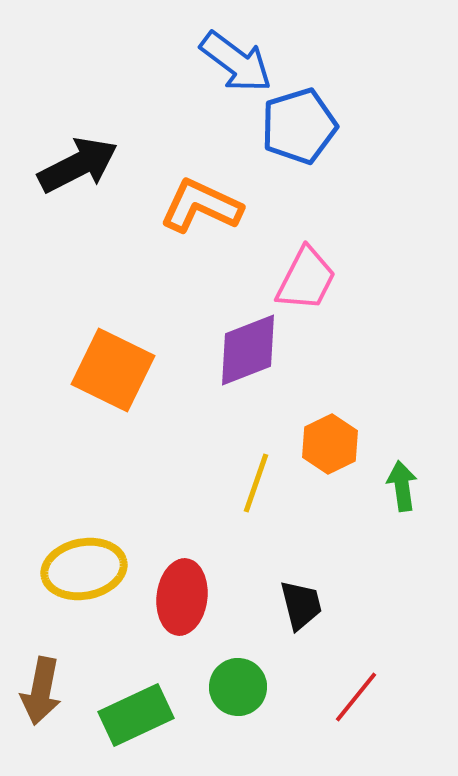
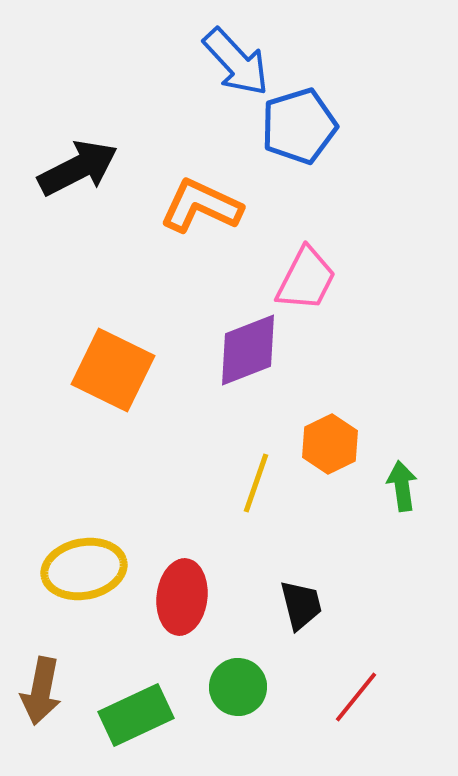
blue arrow: rotated 10 degrees clockwise
black arrow: moved 3 px down
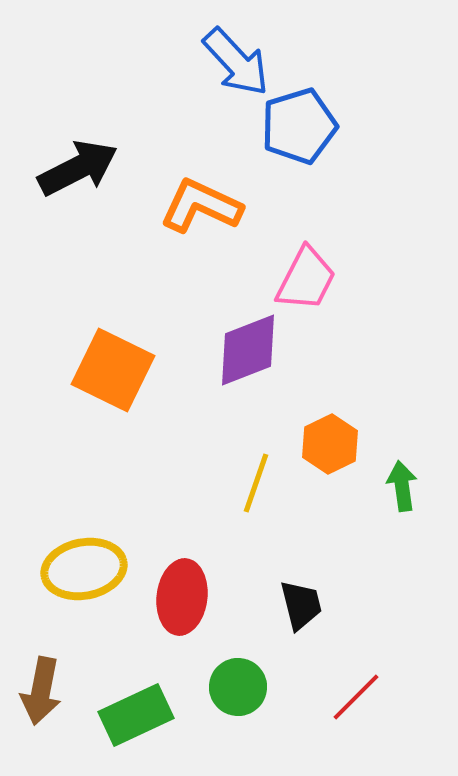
red line: rotated 6 degrees clockwise
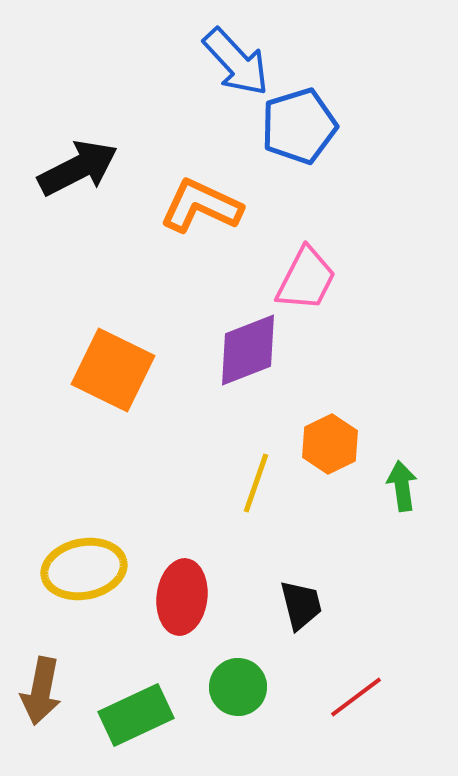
red line: rotated 8 degrees clockwise
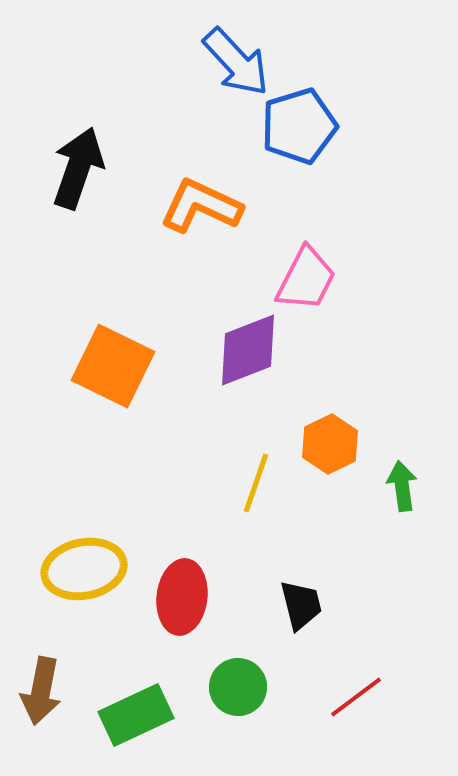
black arrow: rotated 44 degrees counterclockwise
orange square: moved 4 px up
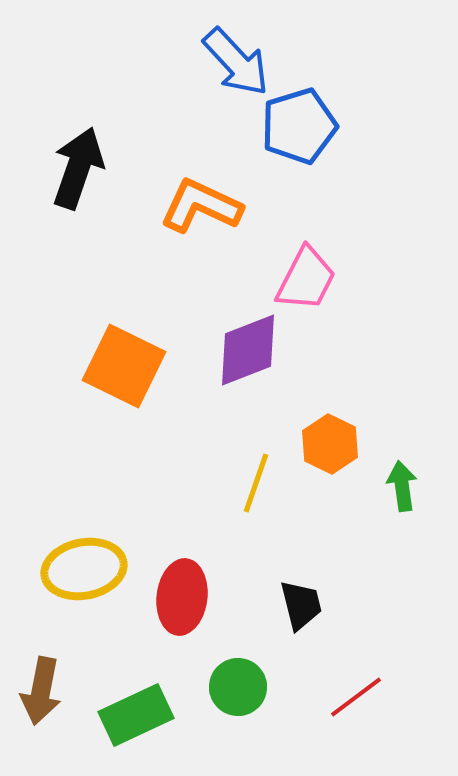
orange square: moved 11 px right
orange hexagon: rotated 8 degrees counterclockwise
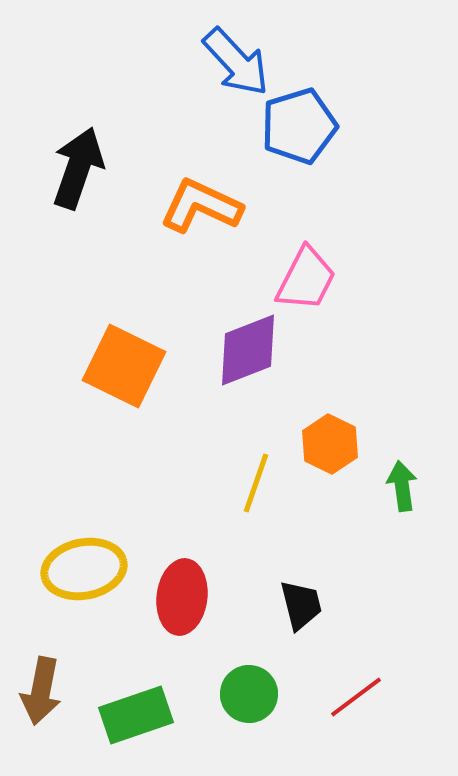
green circle: moved 11 px right, 7 px down
green rectangle: rotated 6 degrees clockwise
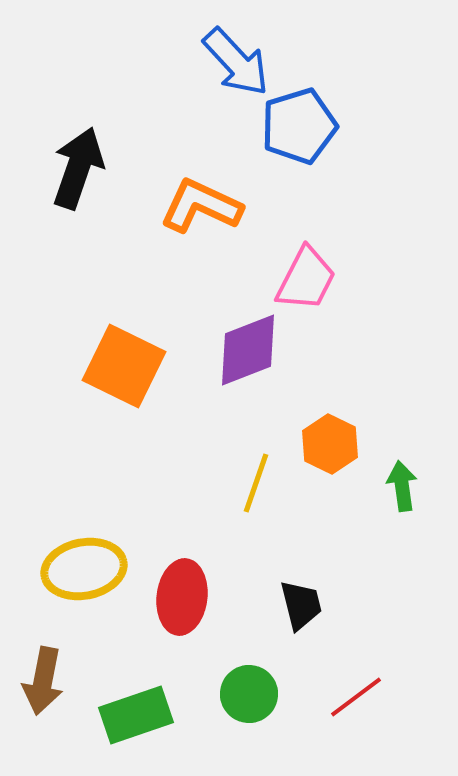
brown arrow: moved 2 px right, 10 px up
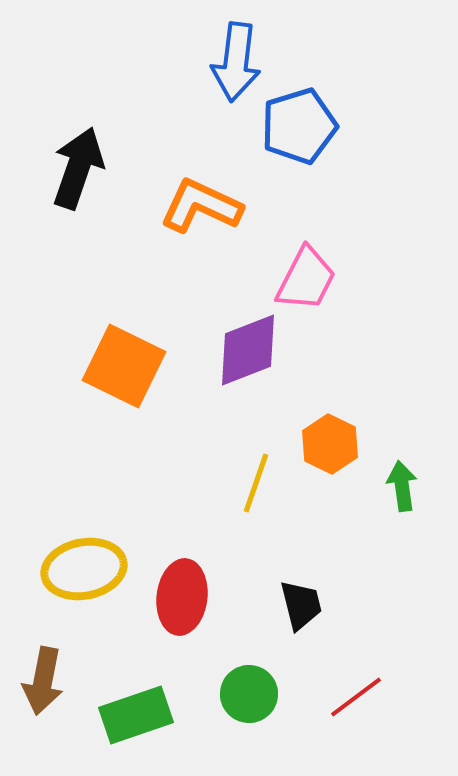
blue arrow: rotated 50 degrees clockwise
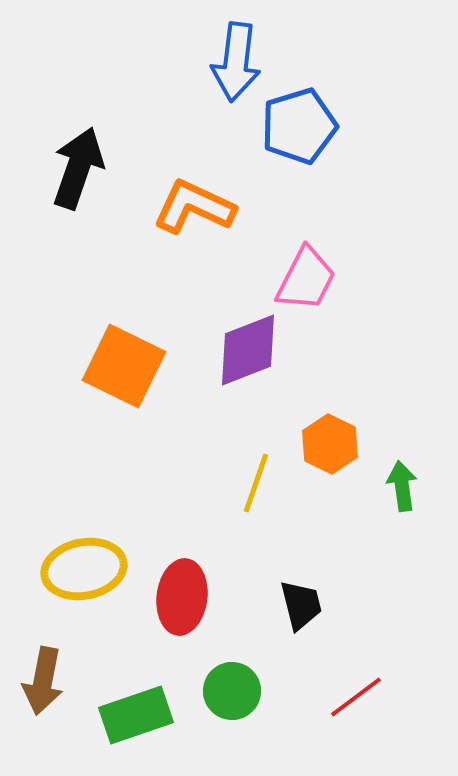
orange L-shape: moved 7 px left, 1 px down
green circle: moved 17 px left, 3 px up
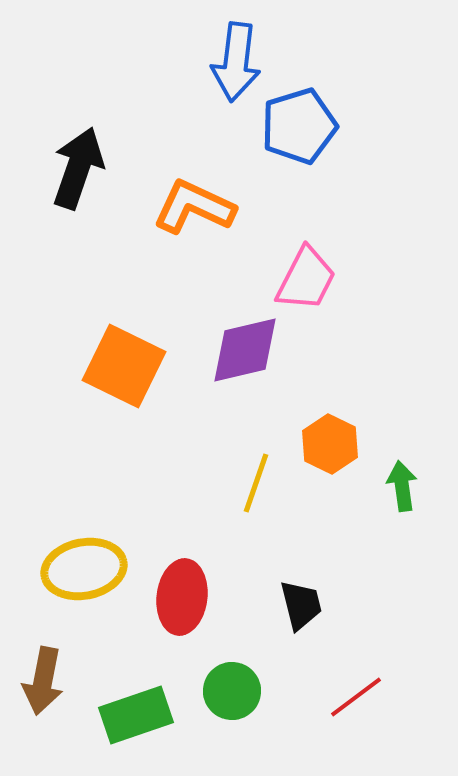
purple diamond: moved 3 px left; rotated 8 degrees clockwise
